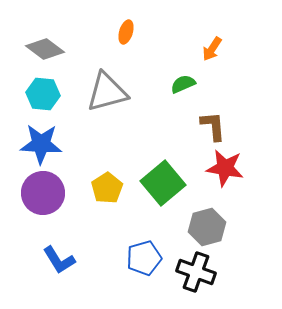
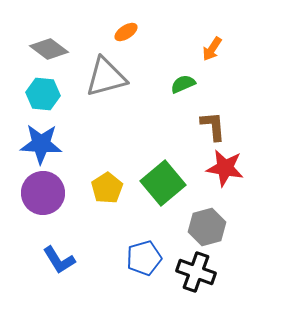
orange ellipse: rotated 40 degrees clockwise
gray diamond: moved 4 px right
gray triangle: moved 1 px left, 15 px up
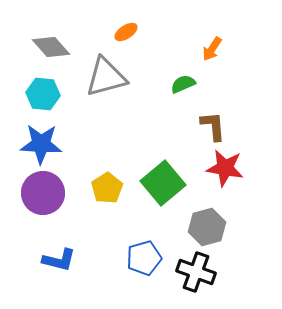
gray diamond: moved 2 px right, 2 px up; rotated 12 degrees clockwise
blue L-shape: rotated 44 degrees counterclockwise
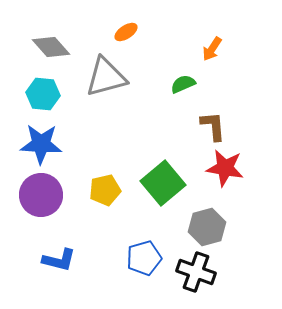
yellow pentagon: moved 2 px left, 2 px down; rotated 20 degrees clockwise
purple circle: moved 2 px left, 2 px down
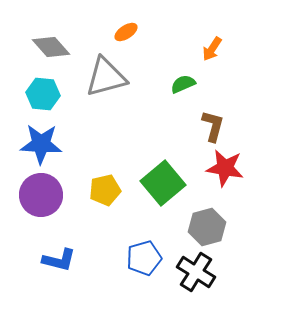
brown L-shape: rotated 20 degrees clockwise
black cross: rotated 12 degrees clockwise
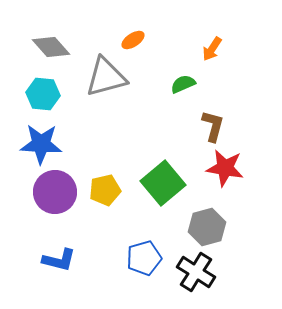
orange ellipse: moved 7 px right, 8 px down
purple circle: moved 14 px right, 3 px up
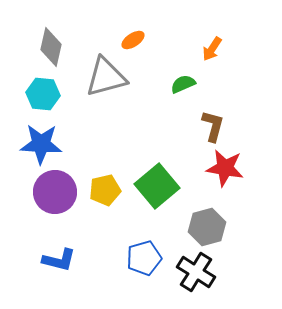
gray diamond: rotated 54 degrees clockwise
green square: moved 6 px left, 3 px down
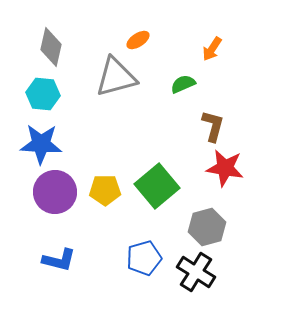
orange ellipse: moved 5 px right
gray triangle: moved 10 px right
yellow pentagon: rotated 12 degrees clockwise
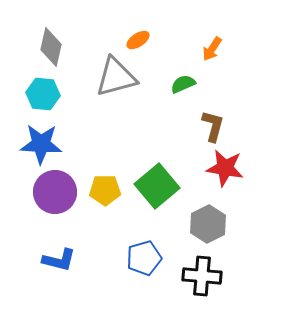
gray hexagon: moved 1 px right, 3 px up; rotated 12 degrees counterclockwise
black cross: moved 6 px right, 4 px down; rotated 27 degrees counterclockwise
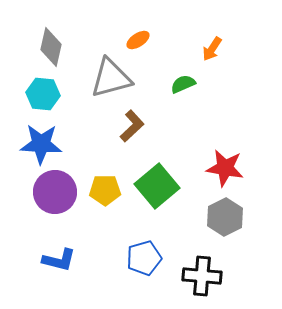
gray triangle: moved 5 px left, 1 px down
brown L-shape: moved 81 px left; rotated 32 degrees clockwise
gray hexagon: moved 17 px right, 7 px up
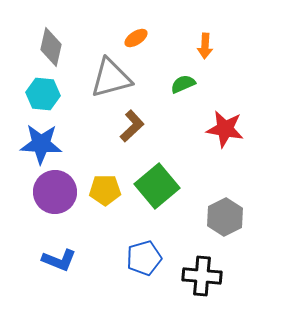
orange ellipse: moved 2 px left, 2 px up
orange arrow: moved 7 px left, 3 px up; rotated 30 degrees counterclockwise
red star: moved 39 px up
blue L-shape: rotated 8 degrees clockwise
